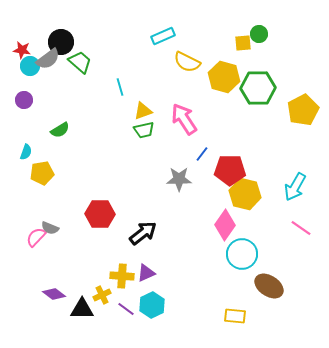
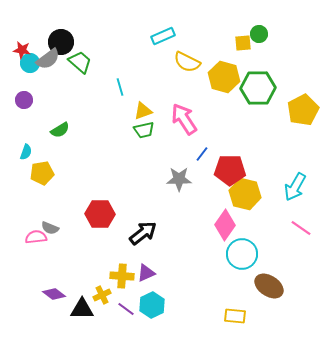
cyan circle at (30, 66): moved 3 px up
pink semicircle at (36, 237): rotated 40 degrees clockwise
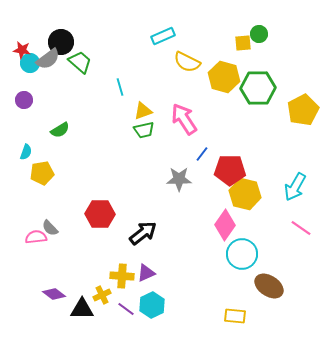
gray semicircle at (50, 228): rotated 24 degrees clockwise
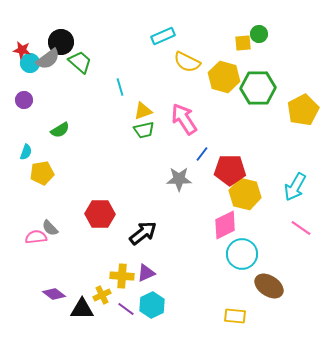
pink diamond at (225, 225): rotated 28 degrees clockwise
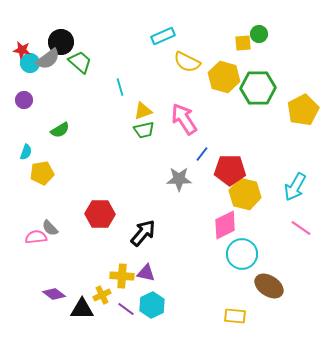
black arrow at (143, 233): rotated 12 degrees counterclockwise
purple triangle at (146, 273): rotated 36 degrees clockwise
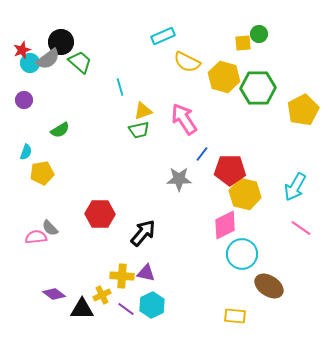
red star at (22, 50): rotated 30 degrees counterclockwise
green trapezoid at (144, 130): moved 5 px left
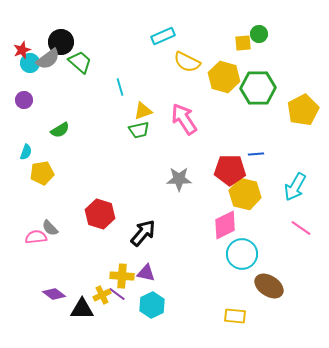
blue line at (202, 154): moved 54 px right; rotated 49 degrees clockwise
red hexagon at (100, 214): rotated 16 degrees clockwise
purple line at (126, 309): moved 9 px left, 15 px up
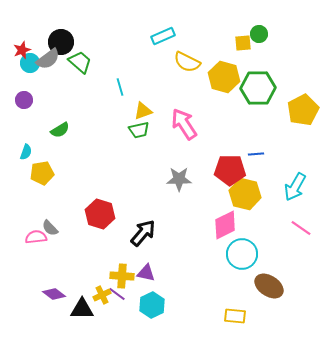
pink arrow at (184, 119): moved 5 px down
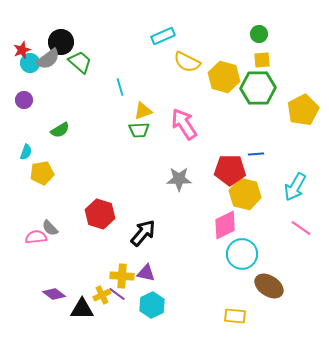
yellow square at (243, 43): moved 19 px right, 17 px down
green trapezoid at (139, 130): rotated 10 degrees clockwise
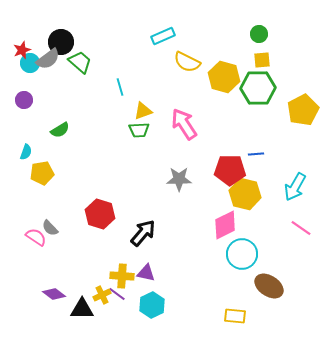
pink semicircle at (36, 237): rotated 40 degrees clockwise
